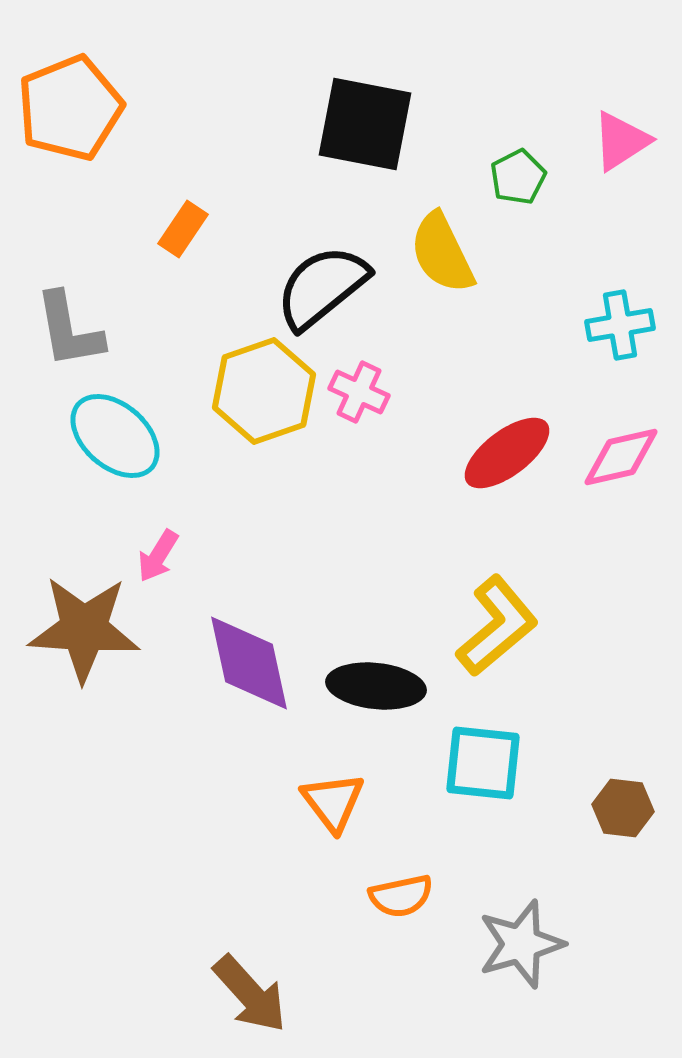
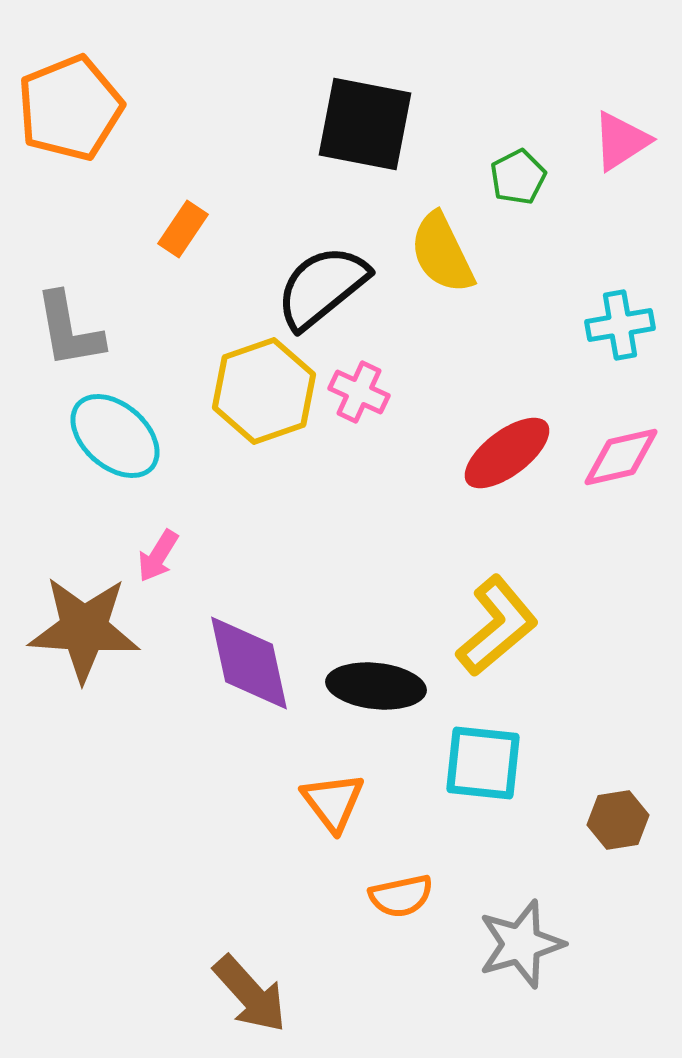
brown hexagon: moved 5 px left, 12 px down; rotated 16 degrees counterclockwise
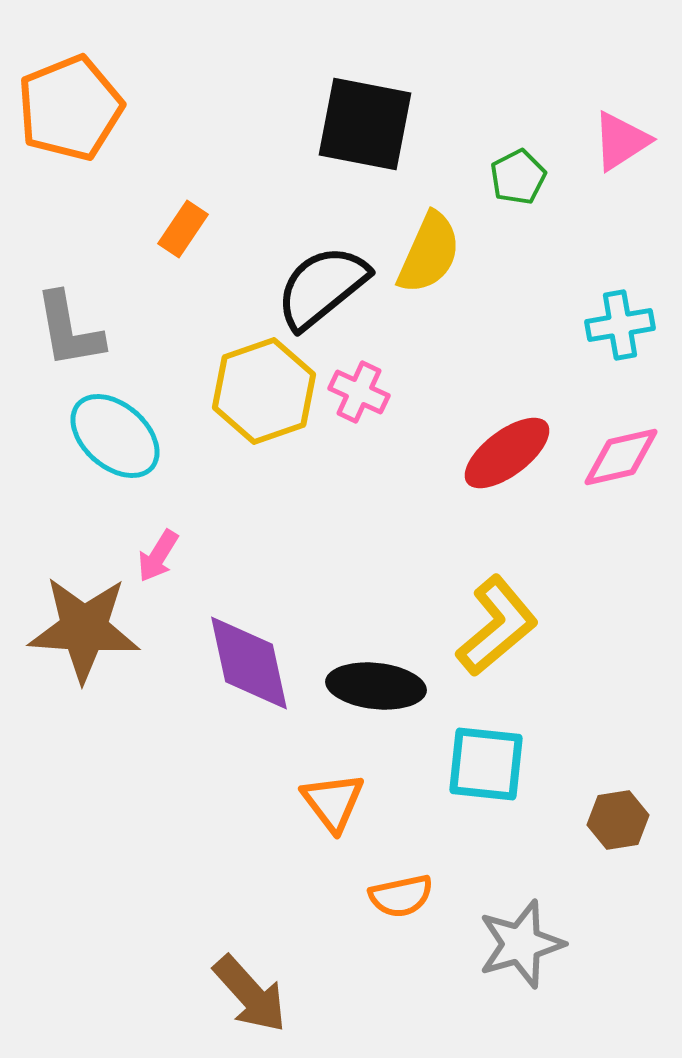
yellow semicircle: moved 13 px left; rotated 130 degrees counterclockwise
cyan square: moved 3 px right, 1 px down
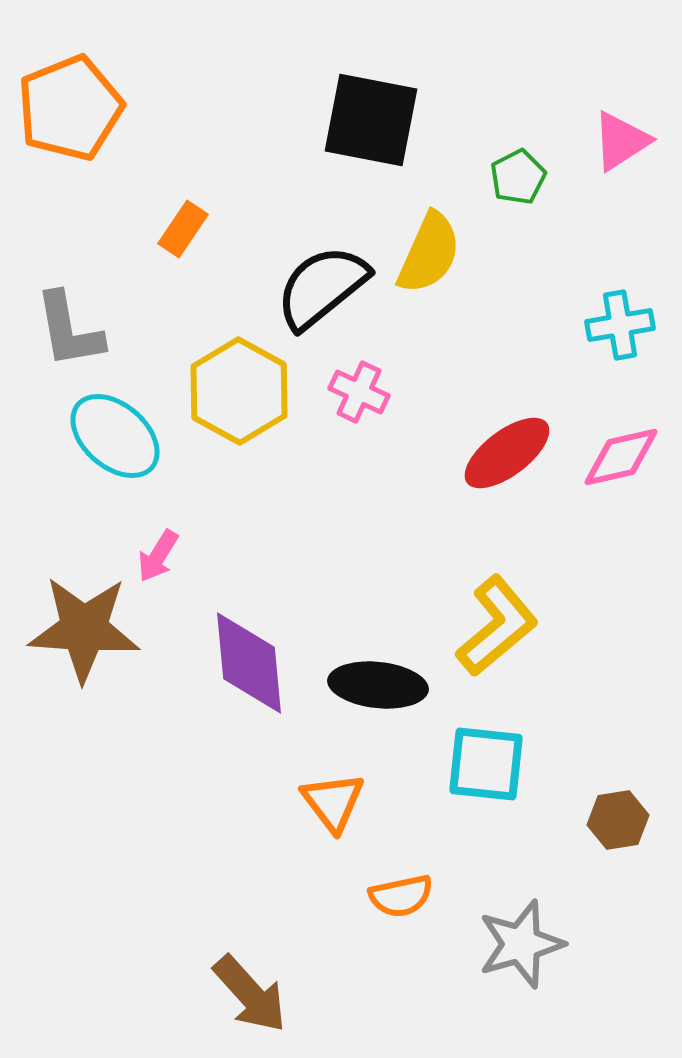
black square: moved 6 px right, 4 px up
yellow hexagon: moved 25 px left; rotated 12 degrees counterclockwise
purple diamond: rotated 7 degrees clockwise
black ellipse: moved 2 px right, 1 px up
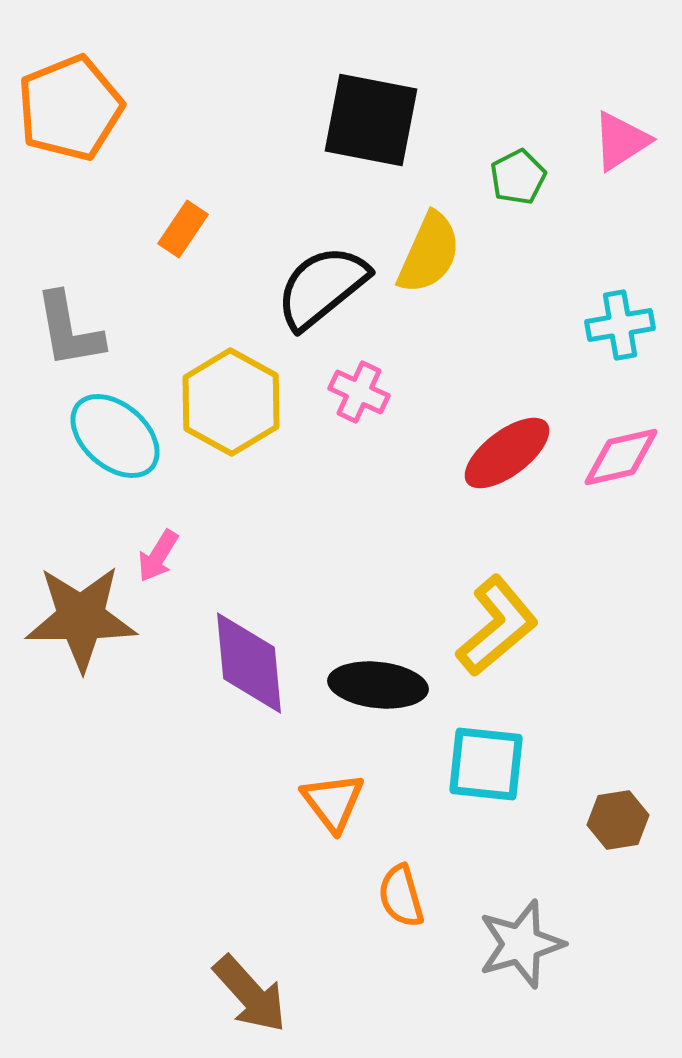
yellow hexagon: moved 8 px left, 11 px down
brown star: moved 3 px left, 11 px up; rotated 4 degrees counterclockwise
orange semicircle: rotated 86 degrees clockwise
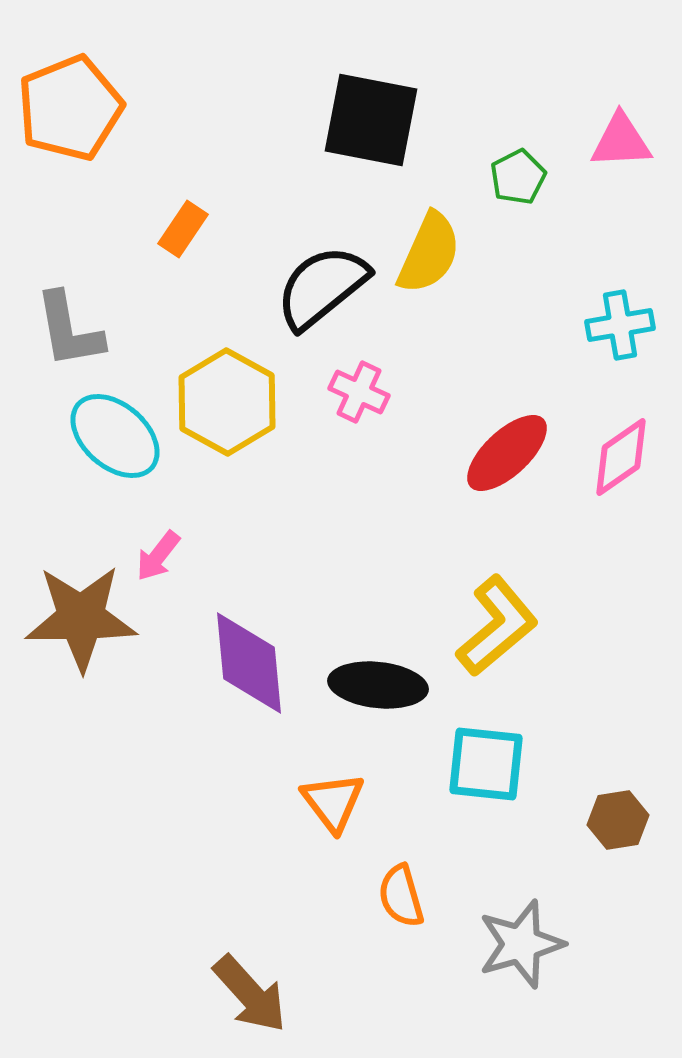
pink triangle: rotated 30 degrees clockwise
yellow hexagon: moved 4 px left
red ellipse: rotated 6 degrees counterclockwise
pink diamond: rotated 22 degrees counterclockwise
pink arrow: rotated 6 degrees clockwise
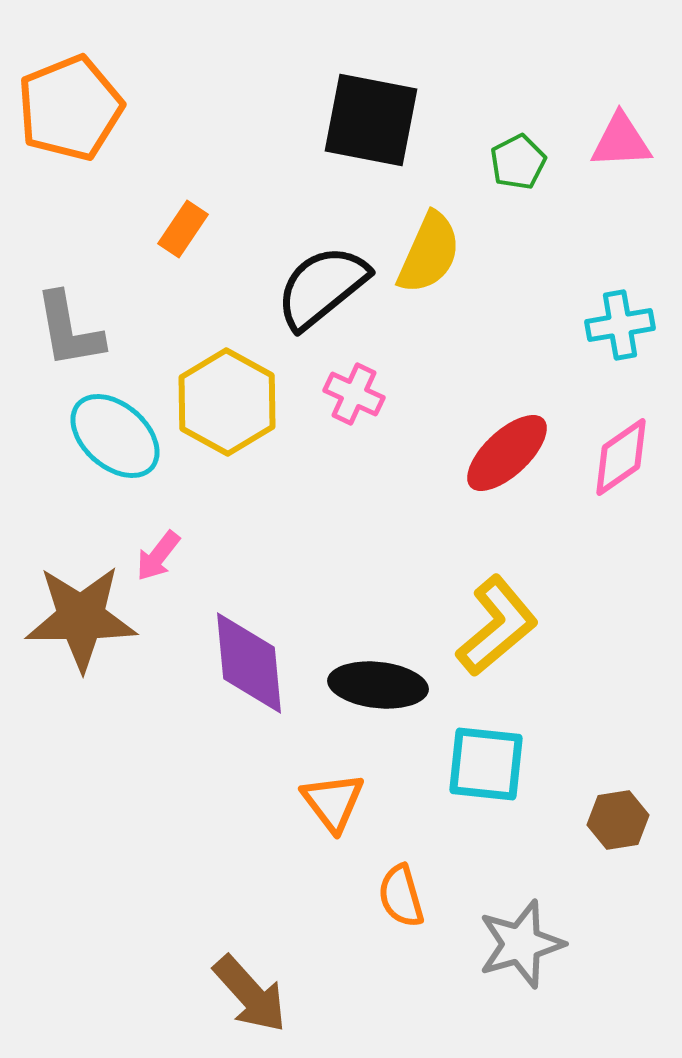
green pentagon: moved 15 px up
pink cross: moved 5 px left, 2 px down
